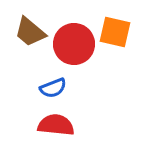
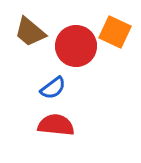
orange square: rotated 12 degrees clockwise
red circle: moved 2 px right, 2 px down
blue semicircle: rotated 16 degrees counterclockwise
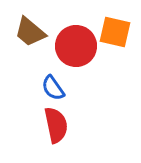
orange square: rotated 12 degrees counterclockwise
blue semicircle: rotated 92 degrees clockwise
red semicircle: rotated 72 degrees clockwise
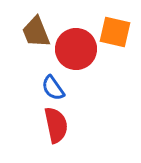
brown trapezoid: moved 6 px right; rotated 28 degrees clockwise
red circle: moved 3 px down
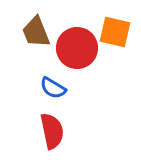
red circle: moved 1 px right, 1 px up
blue semicircle: rotated 24 degrees counterclockwise
red semicircle: moved 4 px left, 6 px down
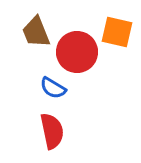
orange square: moved 2 px right
red circle: moved 4 px down
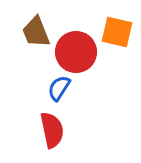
red circle: moved 1 px left
blue semicircle: moved 6 px right; rotated 92 degrees clockwise
red semicircle: moved 1 px up
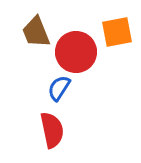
orange square: rotated 24 degrees counterclockwise
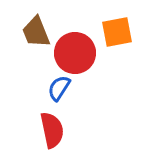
red circle: moved 1 px left, 1 px down
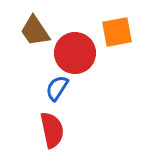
brown trapezoid: moved 1 px left, 1 px up; rotated 12 degrees counterclockwise
blue semicircle: moved 2 px left
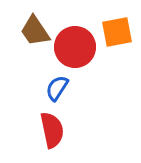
red circle: moved 6 px up
